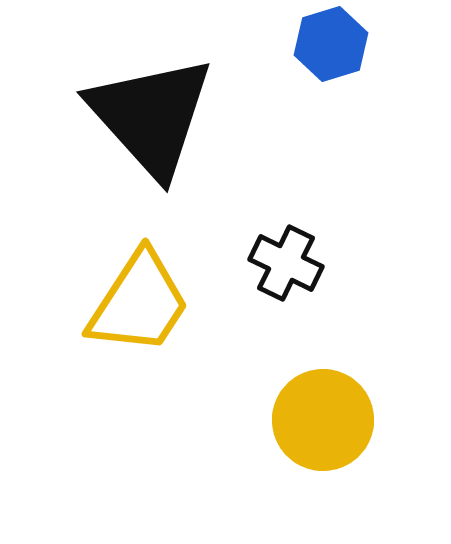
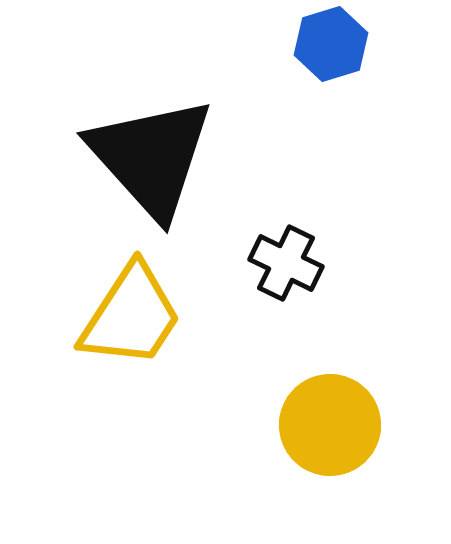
black triangle: moved 41 px down
yellow trapezoid: moved 8 px left, 13 px down
yellow circle: moved 7 px right, 5 px down
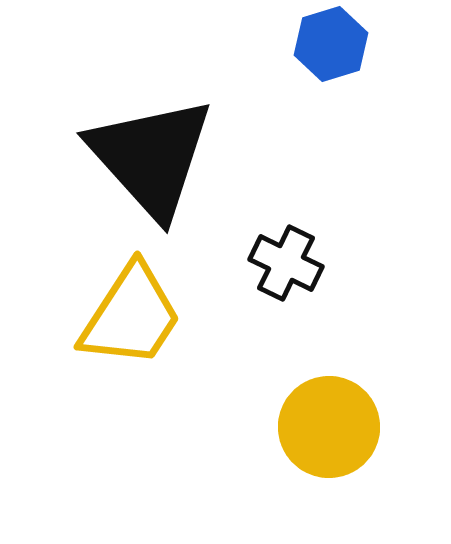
yellow circle: moved 1 px left, 2 px down
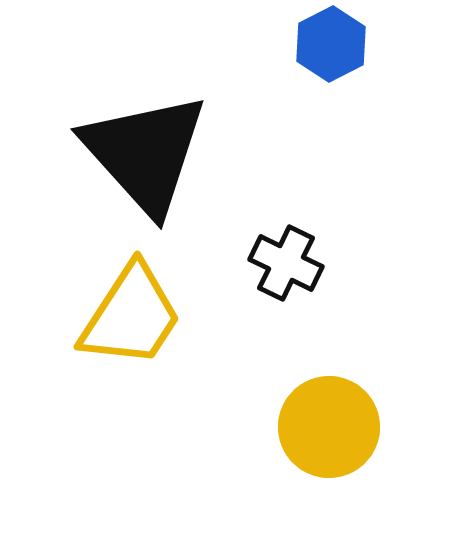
blue hexagon: rotated 10 degrees counterclockwise
black triangle: moved 6 px left, 4 px up
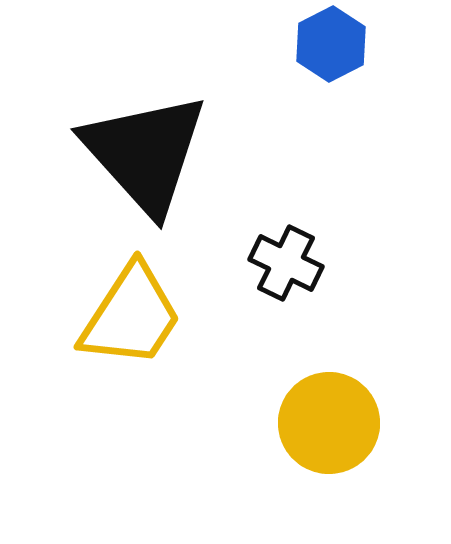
yellow circle: moved 4 px up
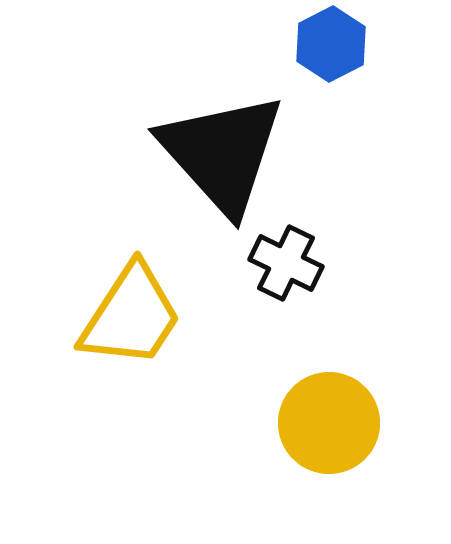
black triangle: moved 77 px right
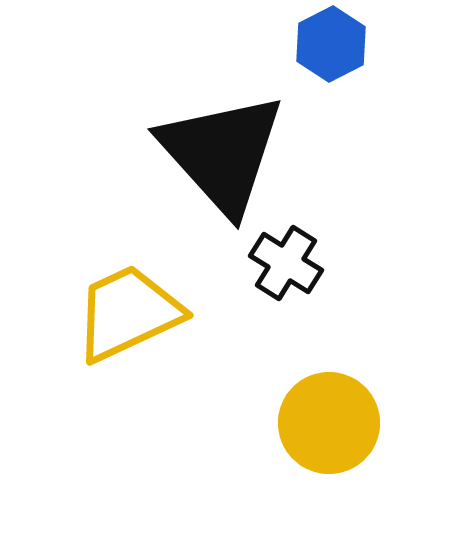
black cross: rotated 6 degrees clockwise
yellow trapezoid: moved 3 px left, 3 px up; rotated 148 degrees counterclockwise
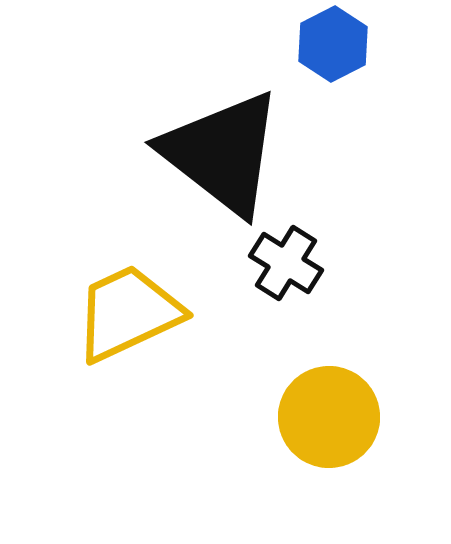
blue hexagon: moved 2 px right
black triangle: rotated 10 degrees counterclockwise
yellow circle: moved 6 px up
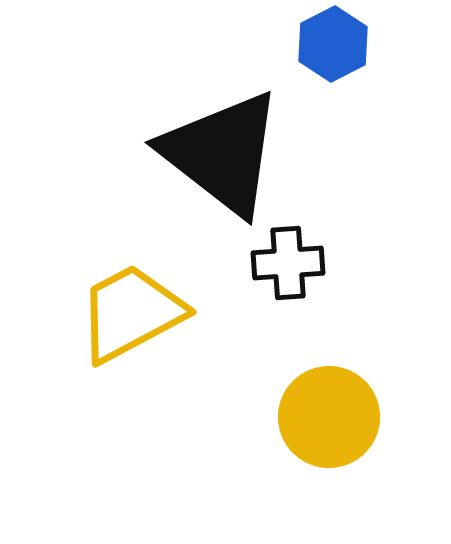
black cross: moved 2 px right; rotated 36 degrees counterclockwise
yellow trapezoid: moved 3 px right; rotated 3 degrees counterclockwise
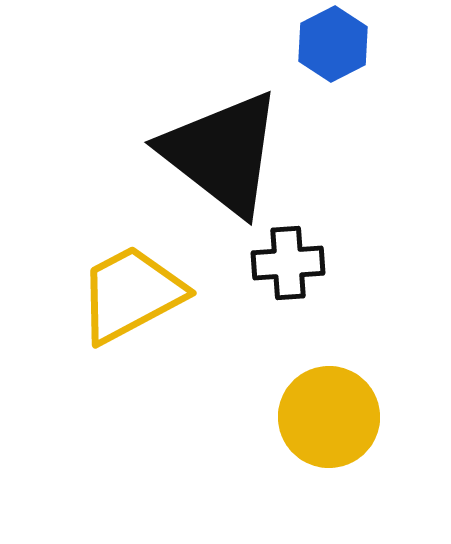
yellow trapezoid: moved 19 px up
